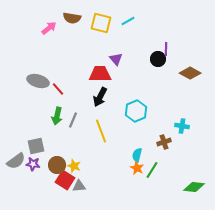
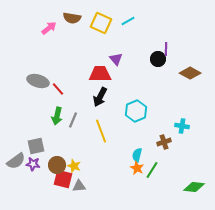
yellow square: rotated 10 degrees clockwise
red square: moved 2 px left, 1 px up; rotated 18 degrees counterclockwise
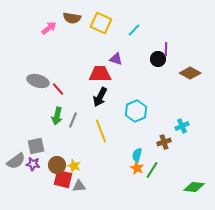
cyan line: moved 6 px right, 9 px down; rotated 16 degrees counterclockwise
purple triangle: rotated 32 degrees counterclockwise
cyan cross: rotated 32 degrees counterclockwise
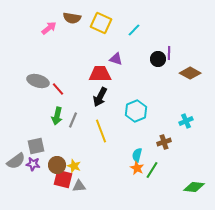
purple line: moved 3 px right, 4 px down
cyan cross: moved 4 px right, 5 px up
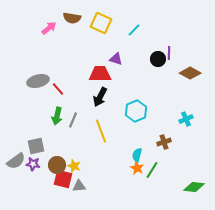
gray ellipse: rotated 30 degrees counterclockwise
cyan cross: moved 2 px up
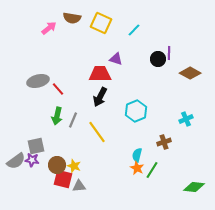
yellow line: moved 4 px left, 1 px down; rotated 15 degrees counterclockwise
purple star: moved 1 px left, 4 px up
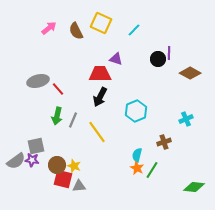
brown semicircle: moved 4 px right, 13 px down; rotated 54 degrees clockwise
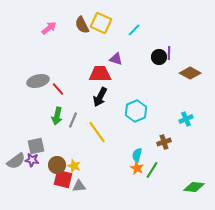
brown semicircle: moved 6 px right, 6 px up
black circle: moved 1 px right, 2 px up
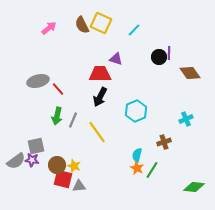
brown diamond: rotated 25 degrees clockwise
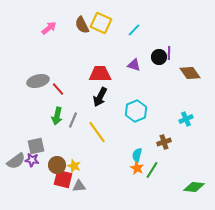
purple triangle: moved 18 px right, 6 px down
